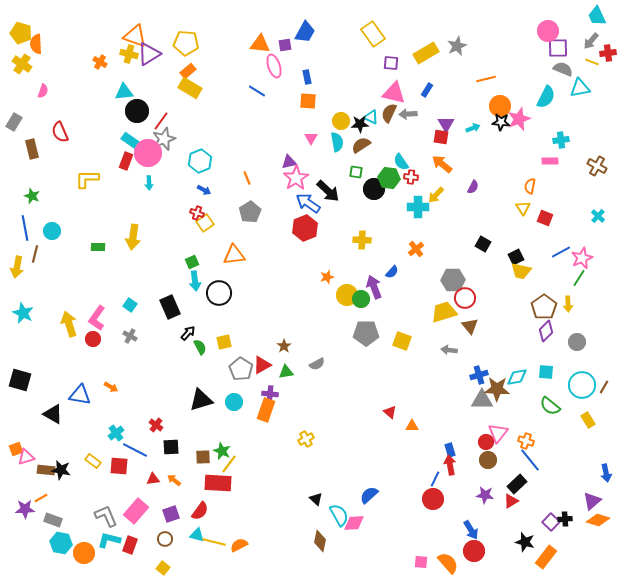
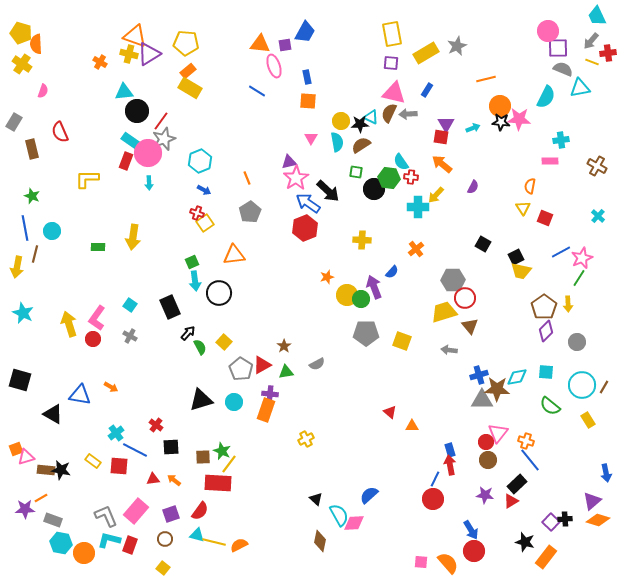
yellow rectangle at (373, 34): moved 19 px right; rotated 25 degrees clockwise
pink star at (519, 119): rotated 25 degrees clockwise
yellow square at (224, 342): rotated 35 degrees counterclockwise
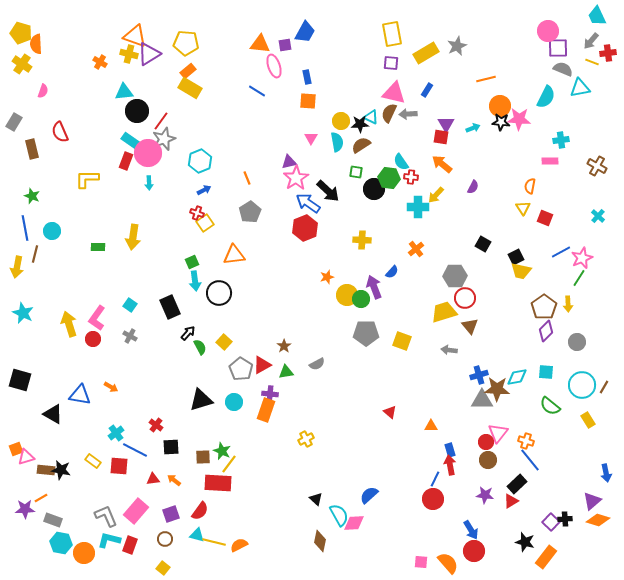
blue arrow at (204, 190): rotated 56 degrees counterclockwise
gray hexagon at (453, 280): moved 2 px right, 4 px up
orange triangle at (412, 426): moved 19 px right
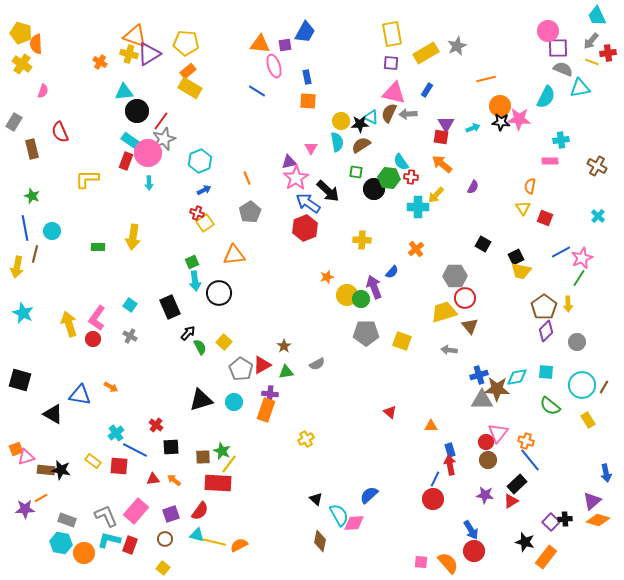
pink triangle at (311, 138): moved 10 px down
gray rectangle at (53, 520): moved 14 px right
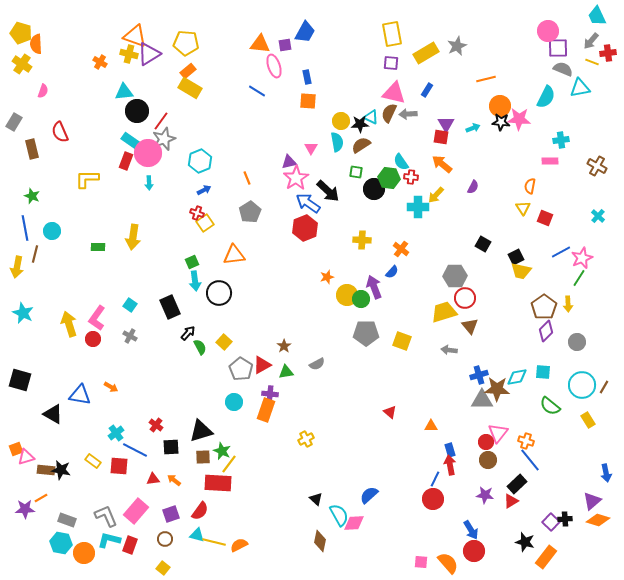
orange cross at (416, 249): moved 15 px left; rotated 14 degrees counterclockwise
cyan square at (546, 372): moved 3 px left
black triangle at (201, 400): moved 31 px down
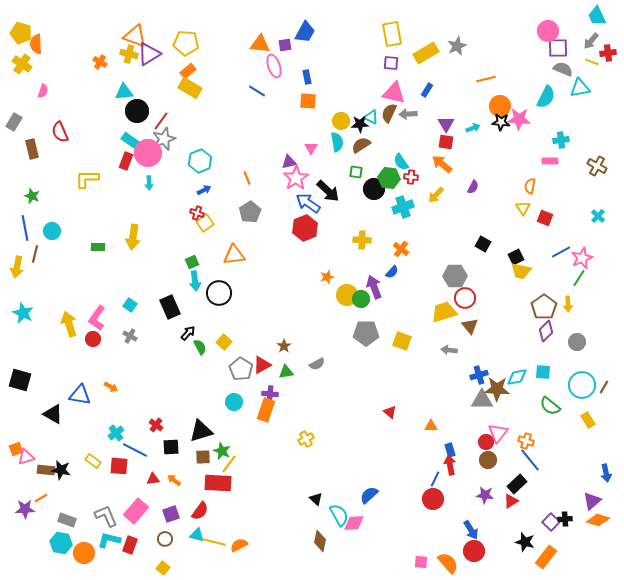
red square at (441, 137): moved 5 px right, 5 px down
cyan cross at (418, 207): moved 15 px left; rotated 20 degrees counterclockwise
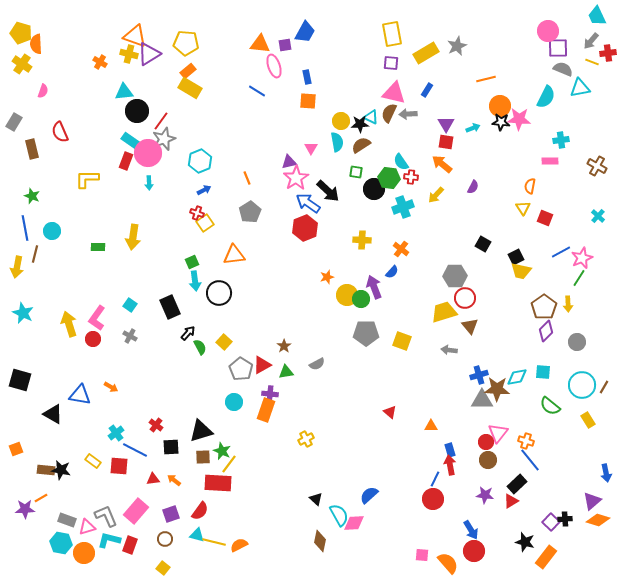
pink triangle at (26, 457): moved 61 px right, 70 px down
pink square at (421, 562): moved 1 px right, 7 px up
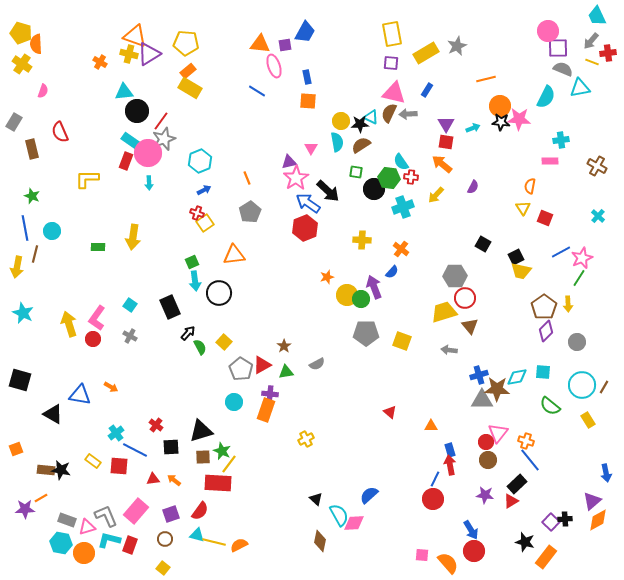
orange diamond at (598, 520): rotated 45 degrees counterclockwise
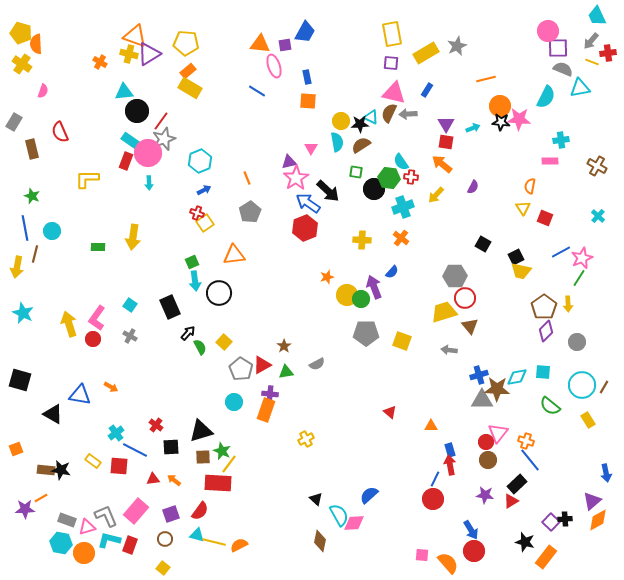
orange cross at (401, 249): moved 11 px up
